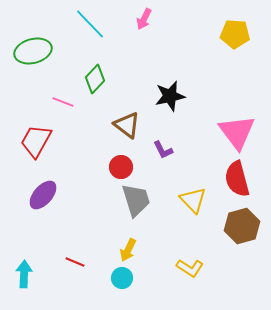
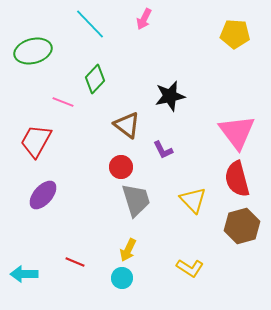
cyan arrow: rotated 92 degrees counterclockwise
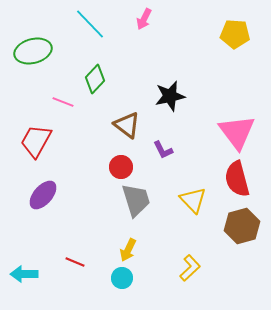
yellow L-shape: rotated 76 degrees counterclockwise
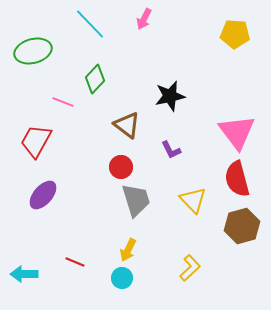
purple L-shape: moved 8 px right
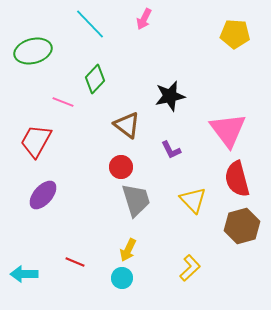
pink triangle: moved 9 px left, 2 px up
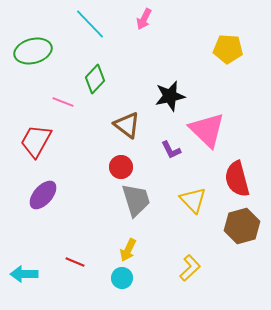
yellow pentagon: moved 7 px left, 15 px down
pink triangle: moved 21 px left; rotated 9 degrees counterclockwise
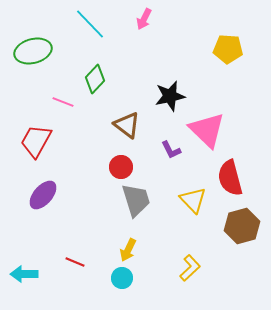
red semicircle: moved 7 px left, 1 px up
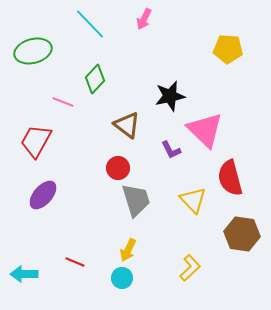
pink triangle: moved 2 px left
red circle: moved 3 px left, 1 px down
brown hexagon: moved 8 px down; rotated 24 degrees clockwise
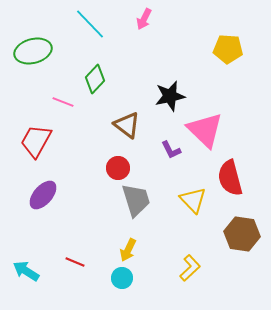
cyan arrow: moved 2 px right, 3 px up; rotated 32 degrees clockwise
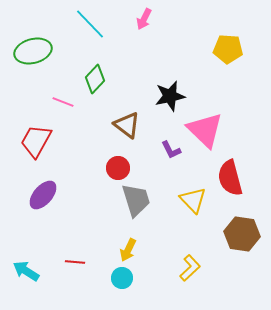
red line: rotated 18 degrees counterclockwise
